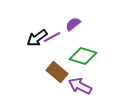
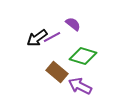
purple semicircle: rotated 77 degrees clockwise
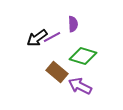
purple semicircle: rotated 49 degrees clockwise
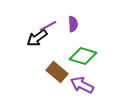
purple line: moved 4 px left, 11 px up
purple arrow: moved 2 px right, 1 px up
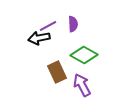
black arrow: moved 2 px right; rotated 25 degrees clockwise
green diamond: moved 1 px right, 1 px up; rotated 12 degrees clockwise
brown rectangle: rotated 25 degrees clockwise
purple arrow: rotated 35 degrees clockwise
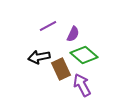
purple semicircle: moved 10 px down; rotated 28 degrees clockwise
black arrow: moved 19 px down
green diamond: rotated 12 degrees clockwise
brown rectangle: moved 4 px right, 3 px up
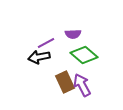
purple line: moved 2 px left, 17 px down
purple semicircle: rotated 63 degrees clockwise
brown rectangle: moved 4 px right, 13 px down
